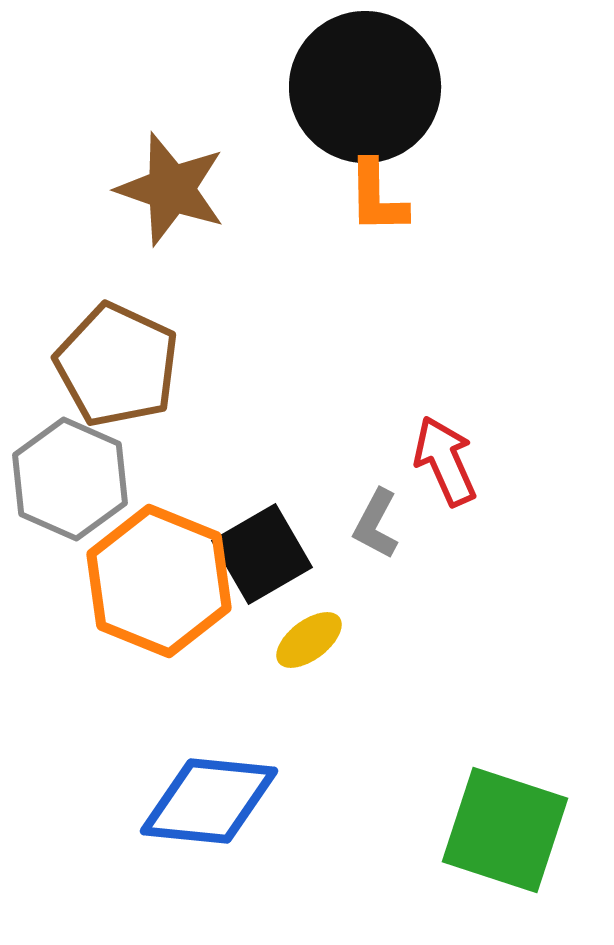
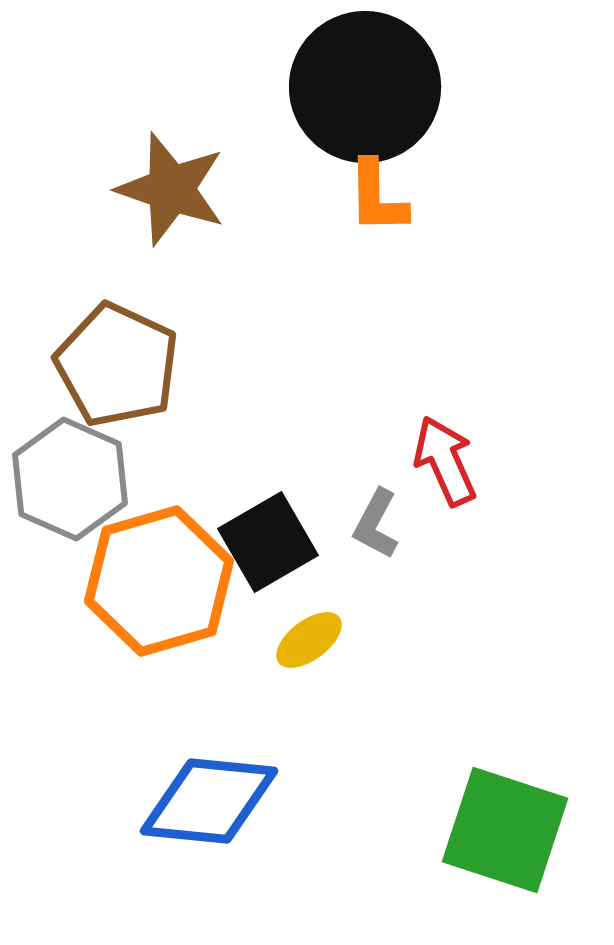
black square: moved 6 px right, 12 px up
orange hexagon: rotated 22 degrees clockwise
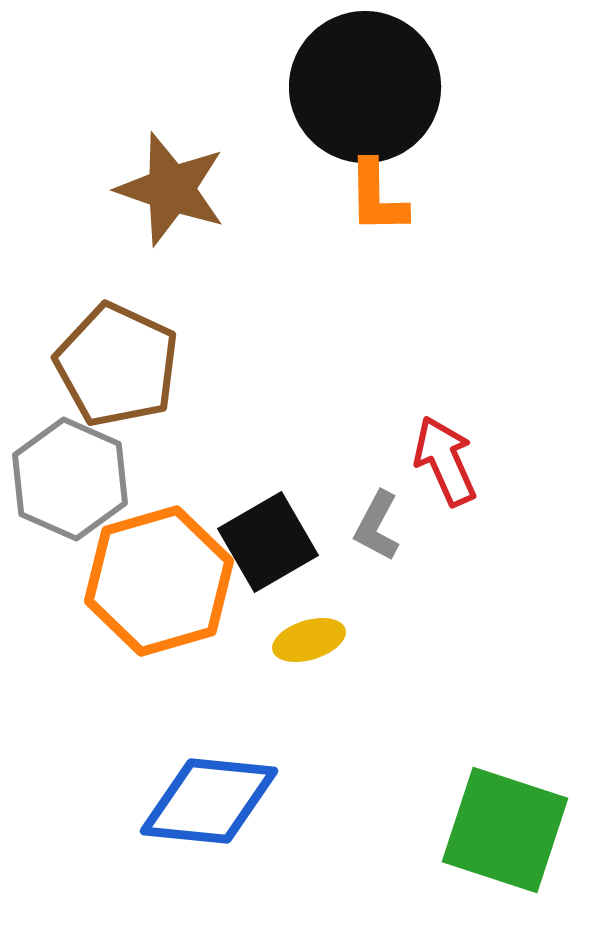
gray L-shape: moved 1 px right, 2 px down
yellow ellipse: rotated 20 degrees clockwise
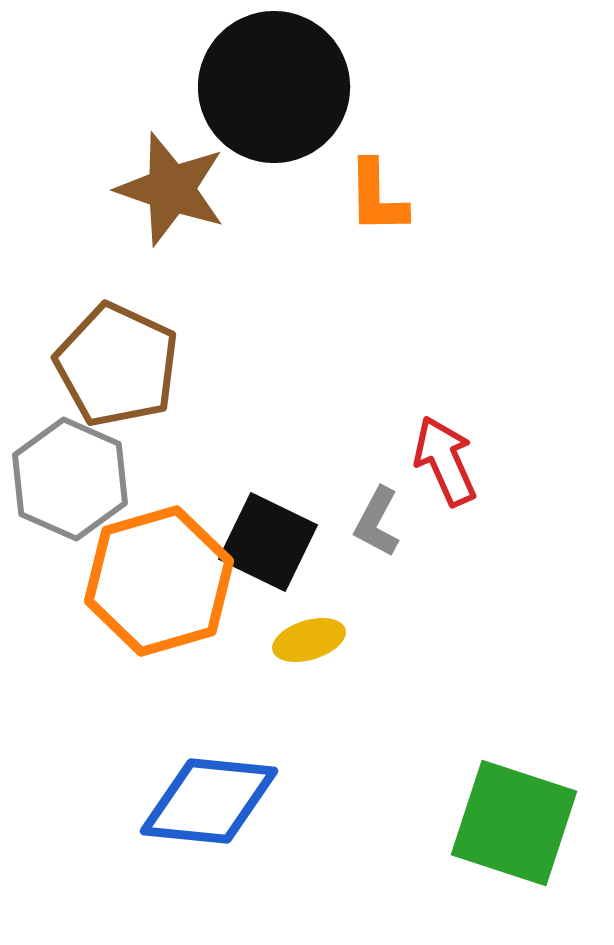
black circle: moved 91 px left
gray L-shape: moved 4 px up
black square: rotated 34 degrees counterclockwise
green square: moved 9 px right, 7 px up
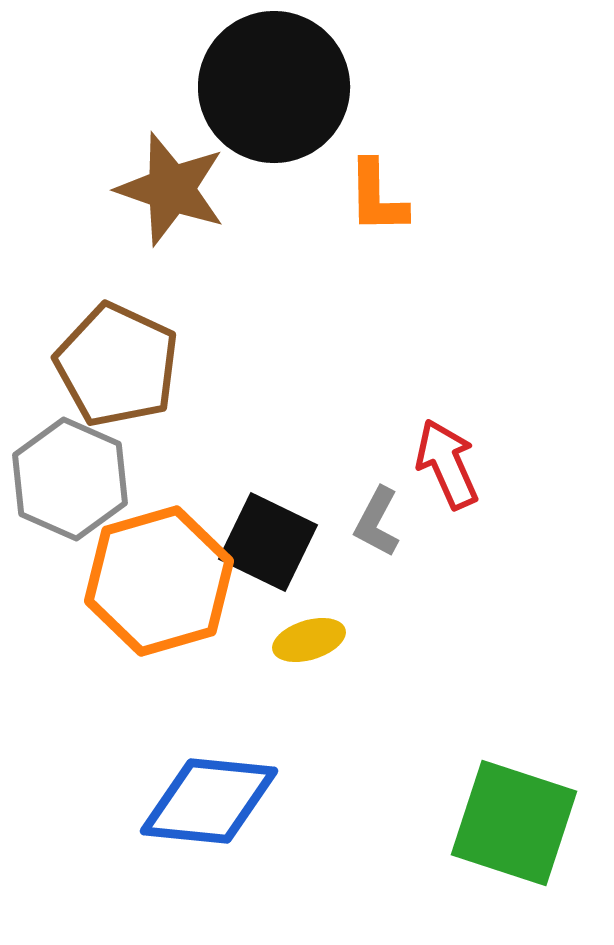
red arrow: moved 2 px right, 3 px down
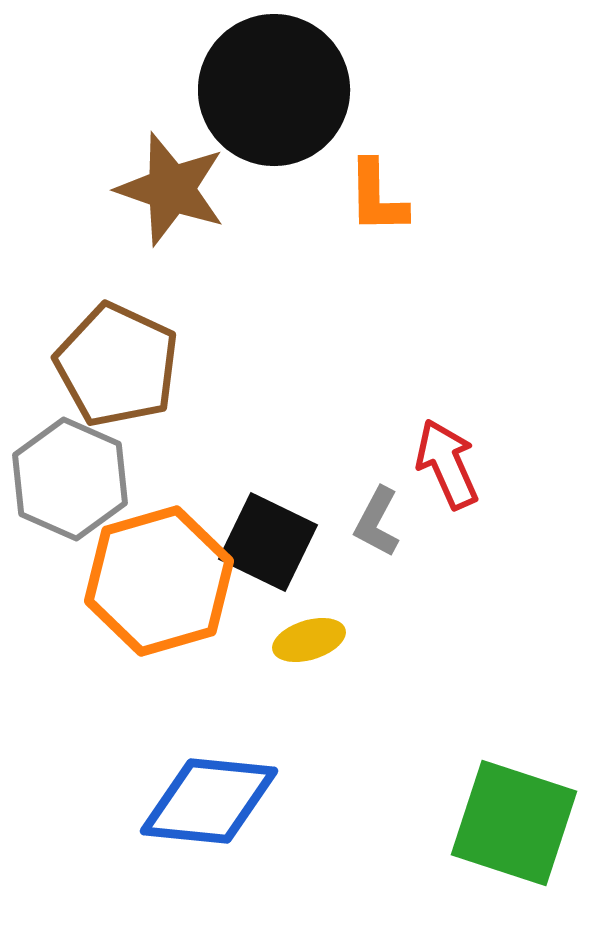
black circle: moved 3 px down
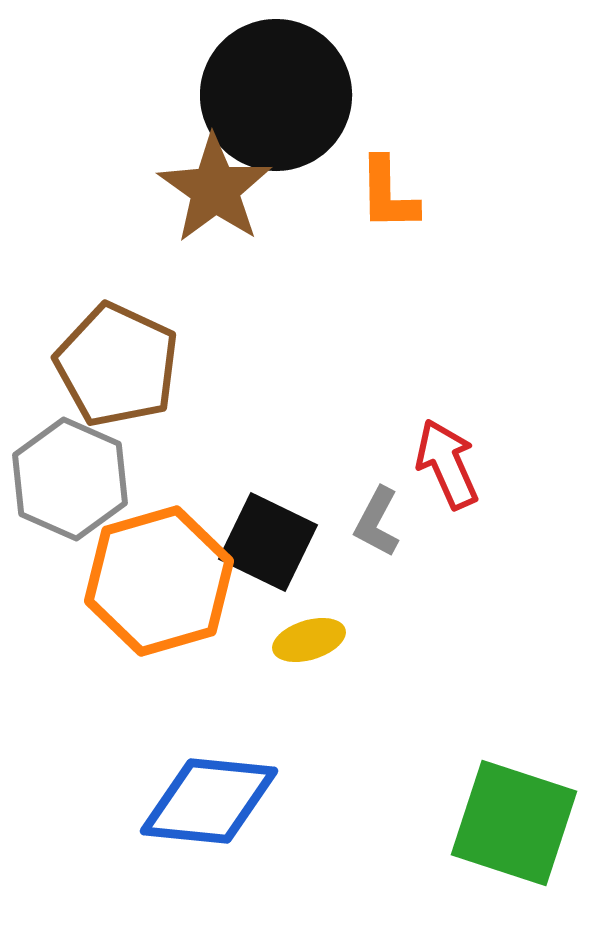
black circle: moved 2 px right, 5 px down
brown star: moved 44 px right; rotated 16 degrees clockwise
orange L-shape: moved 11 px right, 3 px up
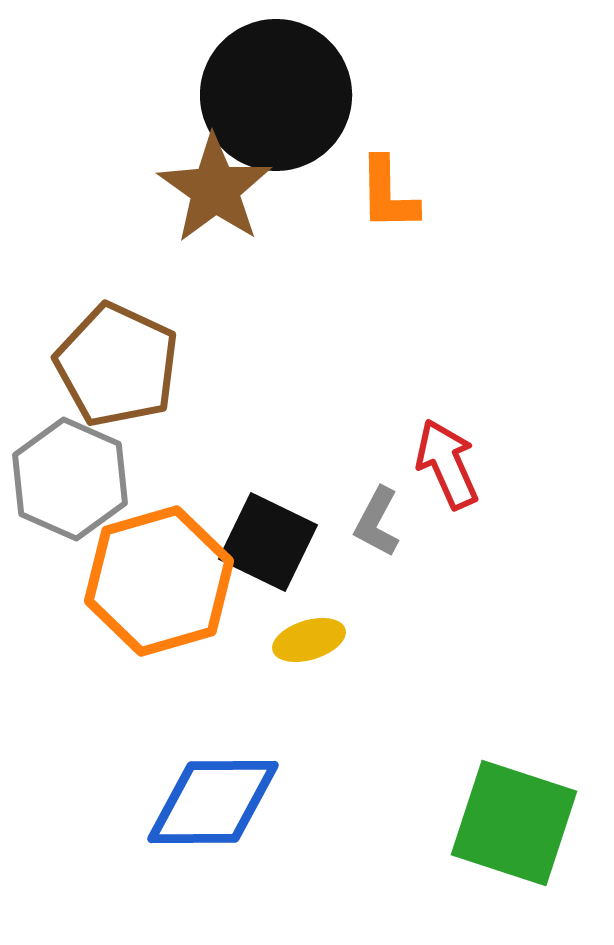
blue diamond: moved 4 px right, 1 px down; rotated 6 degrees counterclockwise
